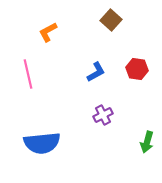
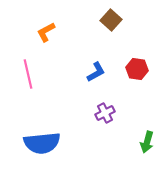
orange L-shape: moved 2 px left
purple cross: moved 2 px right, 2 px up
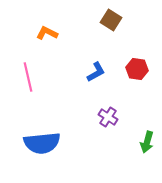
brown square: rotated 10 degrees counterclockwise
orange L-shape: moved 1 px right, 1 px down; rotated 55 degrees clockwise
pink line: moved 3 px down
purple cross: moved 3 px right, 4 px down; rotated 30 degrees counterclockwise
